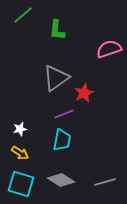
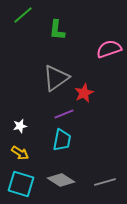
white star: moved 3 px up
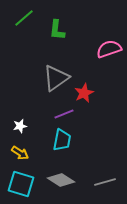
green line: moved 1 px right, 3 px down
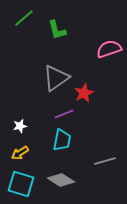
green L-shape: rotated 20 degrees counterclockwise
yellow arrow: rotated 114 degrees clockwise
gray line: moved 21 px up
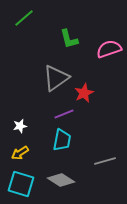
green L-shape: moved 12 px right, 9 px down
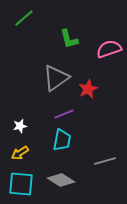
red star: moved 4 px right, 4 px up
cyan square: rotated 12 degrees counterclockwise
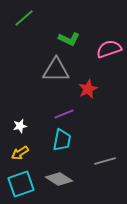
green L-shape: rotated 50 degrees counterclockwise
gray triangle: moved 8 px up; rotated 36 degrees clockwise
gray diamond: moved 2 px left, 1 px up
cyan square: rotated 24 degrees counterclockwise
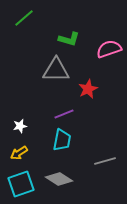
green L-shape: rotated 10 degrees counterclockwise
yellow arrow: moved 1 px left
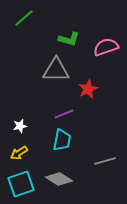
pink semicircle: moved 3 px left, 2 px up
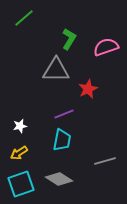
green L-shape: rotated 75 degrees counterclockwise
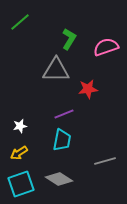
green line: moved 4 px left, 4 px down
red star: rotated 18 degrees clockwise
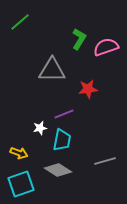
green L-shape: moved 10 px right
gray triangle: moved 4 px left
white star: moved 20 px right, 2 px down
yellow arrow: rotated 126 degrees counterclockwise
gray diamond: moved 1 px left, 9 px up
